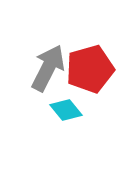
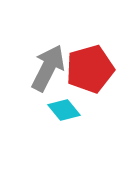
cyan diamond: moved 2 px left
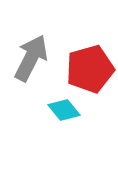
gray arrow: moved 17 px left, 10 px up
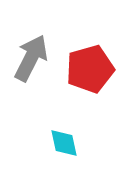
cyan diamond: moved 33 px down; rotated 28 degrees clockwise
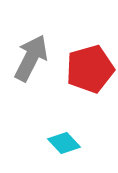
cyan diamond: rotated 32 degrees counterclockwise
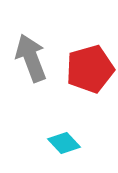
gray arrow: rotated 48 degrees counterclockwise
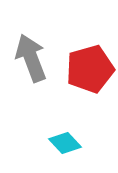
cyan diamond: moved 1 px right
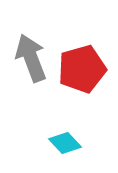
red pentagon: moved 8 px left
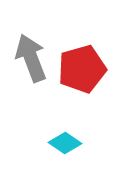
cyan diamond: rotated 12 degrees counterclockwise
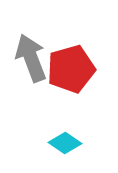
red pentagon: moved 11 px left
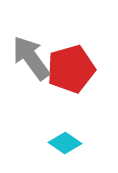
gray arrow: rotated 15 degrees counterclockwise
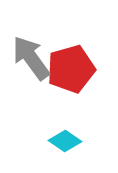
cyan diamond: moved 2 px up
